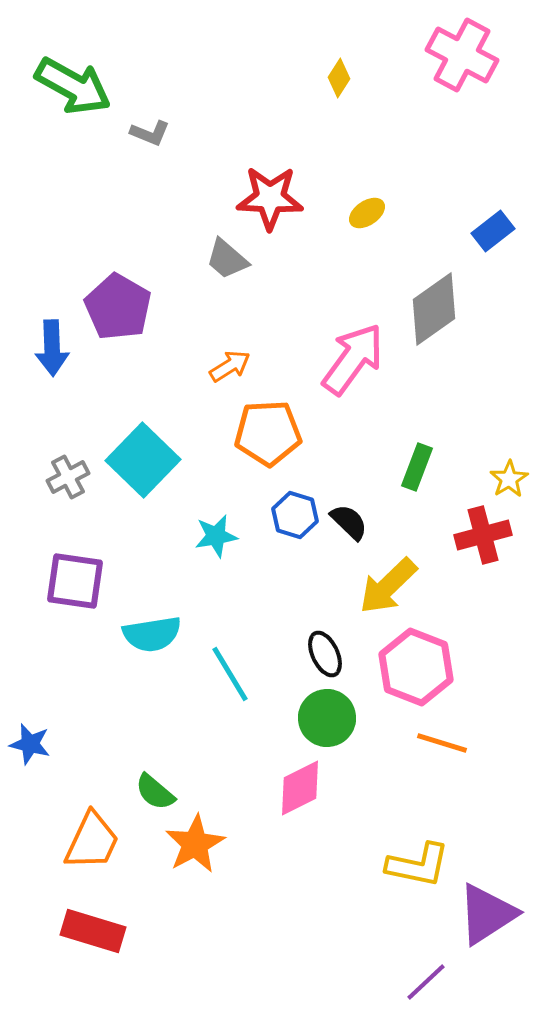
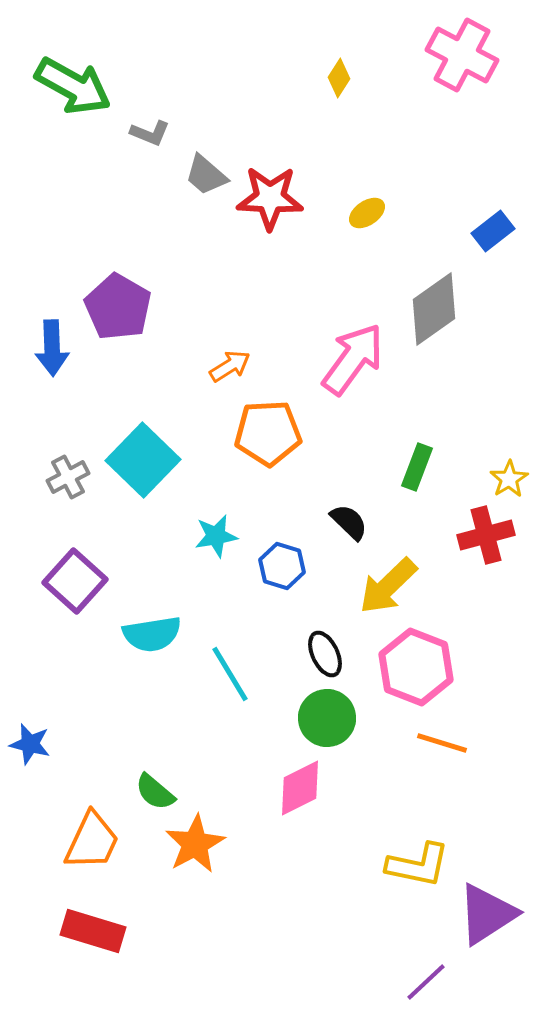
gray trapezoid: moved 21 px left, 84 px up
blue hexagon: moved 13 px left, 51 px down
red cross: moved 3 px right
purple square: rotated 34 degrees clockwise
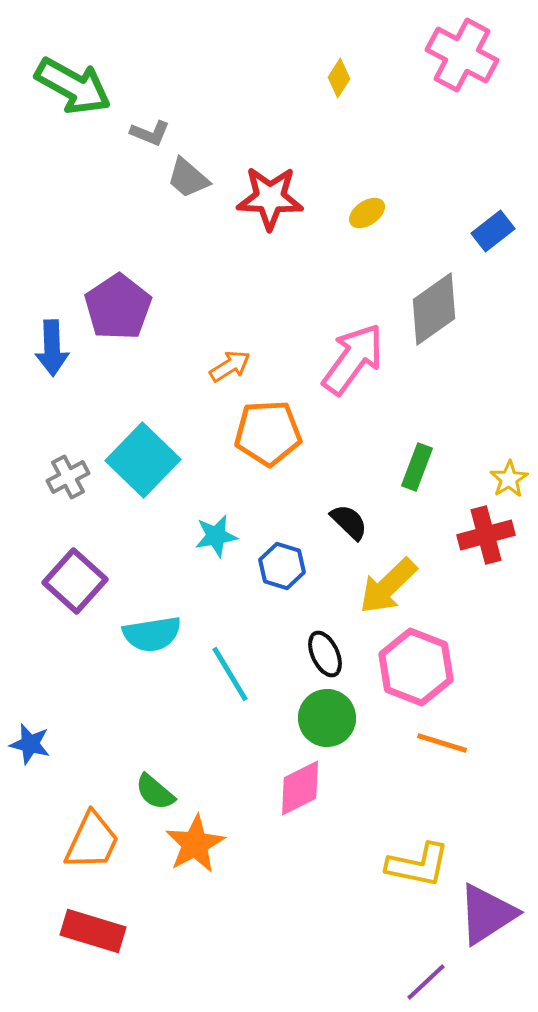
gray trapezoid: moved 18 px left, 3 px down
purple pentagon: rotated 8 degrees clockwise
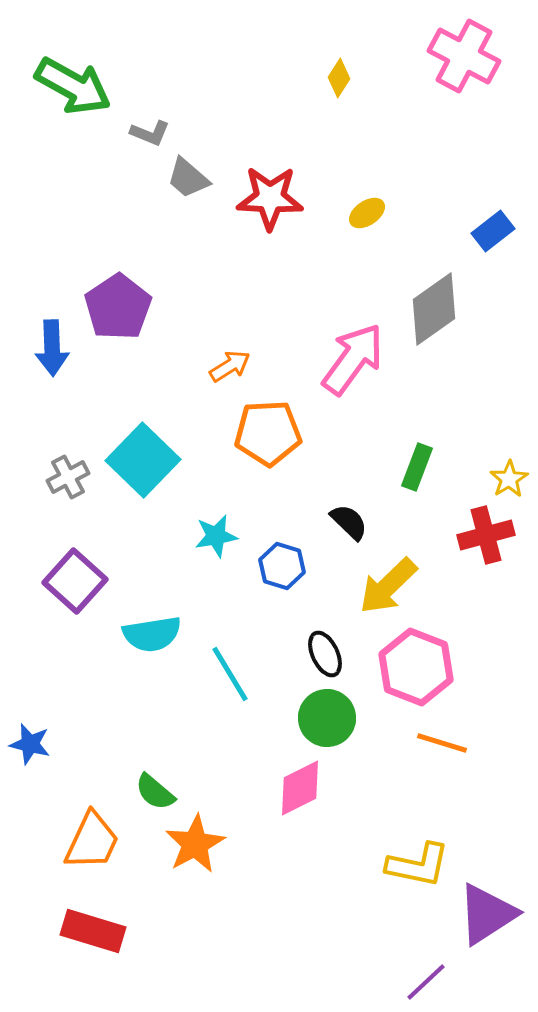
pink cross: moved 2 px right, 1 px down
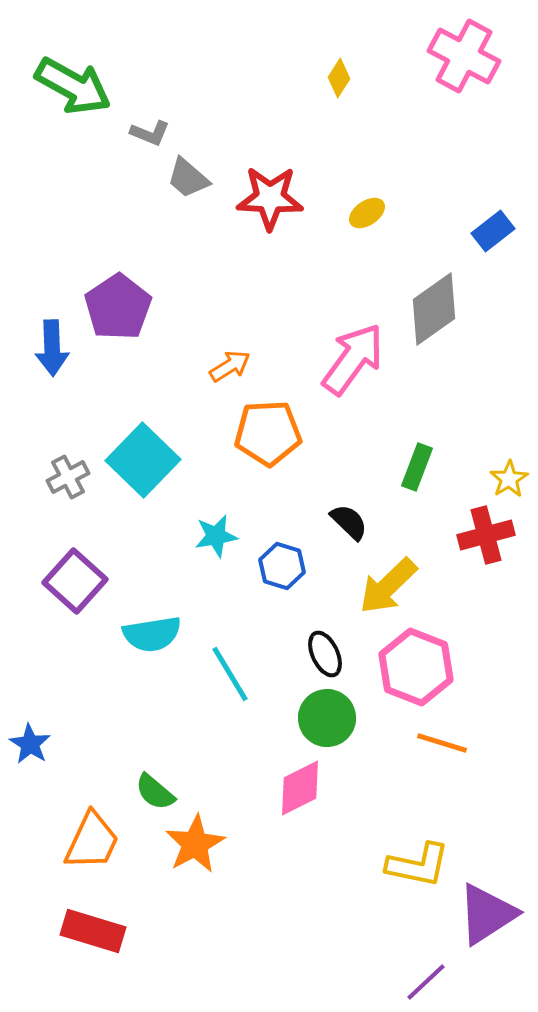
blue star: rotated 18 degrees clockwise
